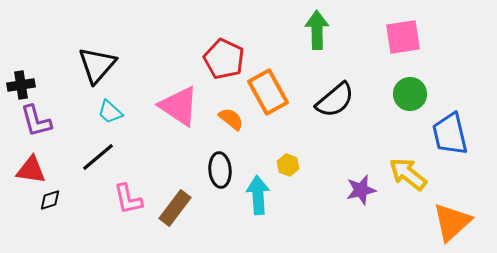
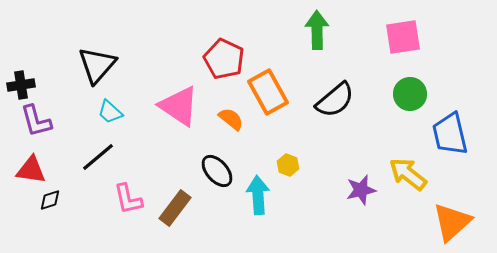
black ellipse: moved 3 px left, 1 px down; rotated 36 degrees counterclockwise
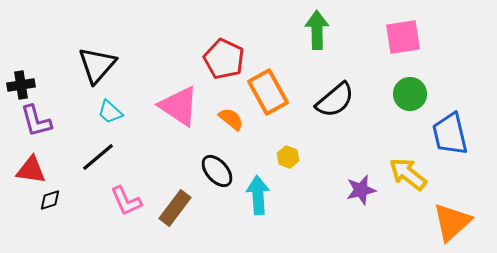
yellow hexagon: moved 8 px up
pink L-shape: moved 2 px left, 2 px down; rotated 12 degrees counterclockwise
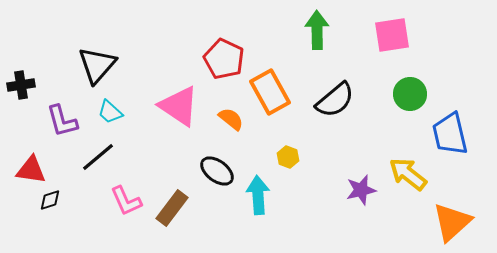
pink square: moved 11 px left, 2 px up
orange rectangle: moved 2 px right
purple L-shape: moved 26 px right
black ellipse: rotated 12 degrees counterclockwise
brown rectangle: moved 3 px left
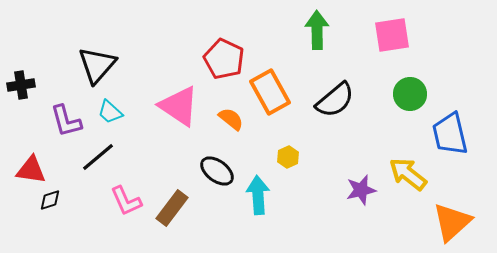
purple L-shape: moved 4 px right
yellow hexagon: rotated 15 degrees clockwise
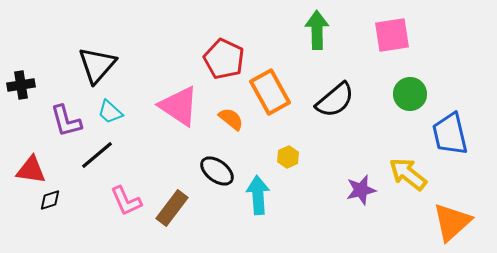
black line: moved 1 px left, 2 px up
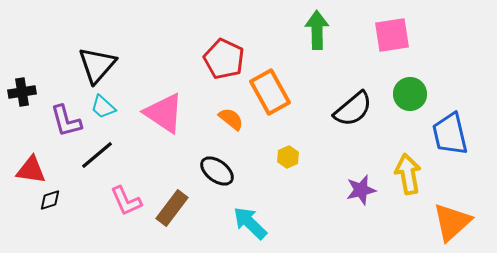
black cross: moved 1 px right, 7 px down
black semicircle: moved 18 px right, 9 px down
pink triangle: moved 15 px left, 7 px down
cyan trapezoid: moved 7 px left, 5 px up
yellow arrow: rotated 42 degrees clockwise
cyan arrow: moved 8 px left, 28 px down; rotated 42 degrees counterclockwise
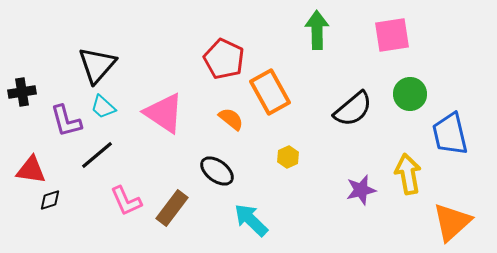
cyan arrow: moved 1 px right, 3 px up
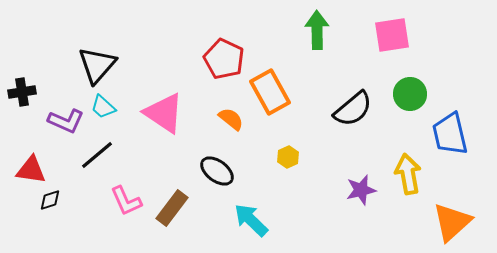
purple L-shape: rotated 51 degrees counterclockwise
